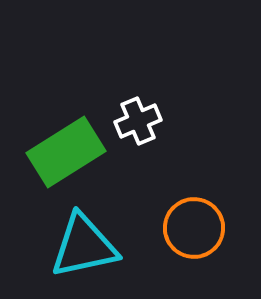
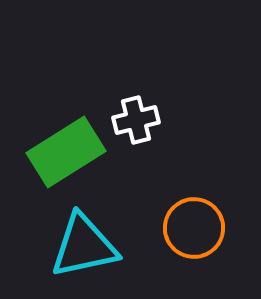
white cross: moved 2 px left, 1 px up; rotated 9 degrees clockwise
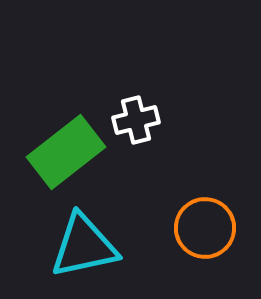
green rectangle: rotated 6 degrees counterclockwise
orange circle: moved 11 px right
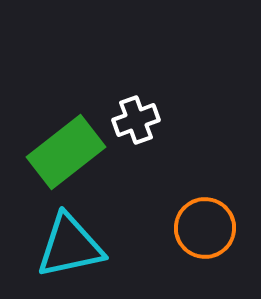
white cross: rotated 6 degrees counterclockwise
cyan triangle: moved 14 px left
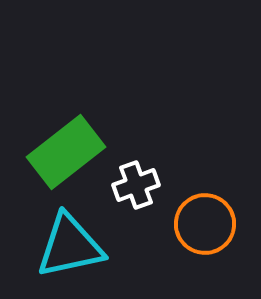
white cross: moved 65 px down
orange circle: moved 4 px up
